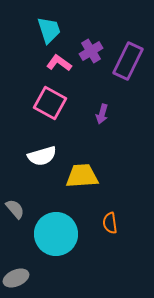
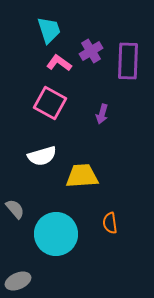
purple rectangle: rotated 24 degrees counterclockwise
gray ellipse: moved 2 px right, 3 px down
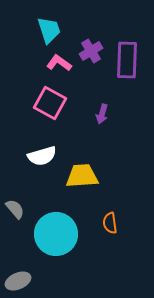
purple rectangle: moved 1 px left, 1 px up
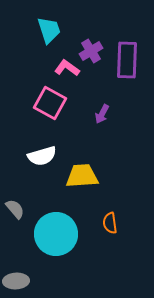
pink L-shape: moved 8 px right, 5 px down
purple arrow: rotated 12 degrees clockwise
gray ellipse: moved 2 px left; rotated 20 degrees clockwise
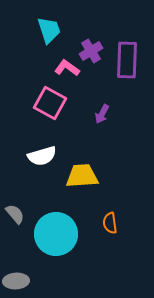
gray semicircle: moved 5 px down
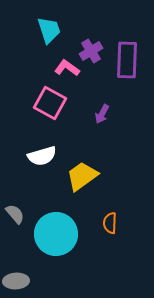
yellow trapezoid: rotated 32 degrees counterclockwise
orange semicircle: rotated 10 degrees clockwise
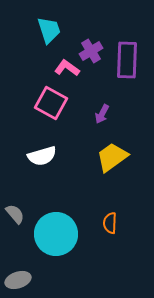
pink square: moved 1 px right
yellow trapezoid: moved 30 px right, 19 px up
gray ellipse: moved 2 px right, 1 px up; rotated 15 degrees counterclockwise
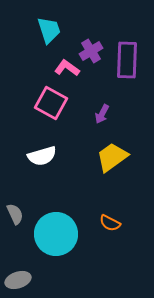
gray semicircle: rotated 15 degrees clockwise
orange semicircle: rotated 65 degrees counterclockwise
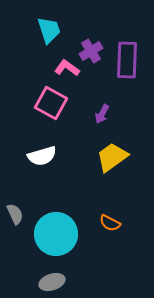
gray ellipse: moved 34 px right, 2 px down
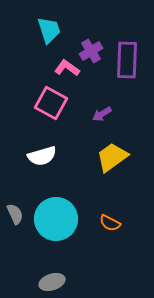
purple arrow: rotated 30 degrees clockwise
cyan circle: moved 15 px up
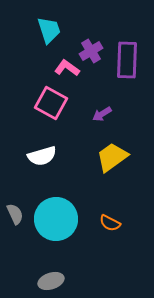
gray ellipse: moved 1 px left, 1 px up
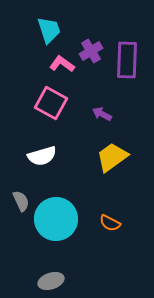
pink L-shape: moved 5 px left, 4 px up
purple arrow: rotated 60 degrees clockwise
gray semicircle: moved 6 px right, 13 px up
